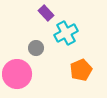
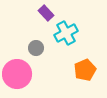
orange pentagon: moved 4 px right
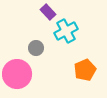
purple rectangle: moved 2 px right, 1 px up
cyan cross: moved 2 px up
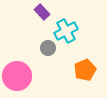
purple rectangle: moved 6 px left
gray circle: moved 12 px right
pink circle: moved 2 px down
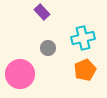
cyan cross: moved 17 px right, 7 px down; rotated 15 degrees clockwise
pink circle: moved 3 px right, 2 px up
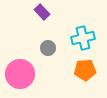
orange pentagon: rotated 20 degrees clockwise
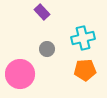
gray circle: moved 1 px left, 1 px down
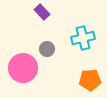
orange pentagon: moved 5 px right, 10 px down
pink circle: moved 3 px right, 6 px up
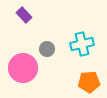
purple rectangle: moved 18 px left, 3 px down
cyan cross: moved 1 px left, 6 px down
orange pentagon: moved 1 px left, 2 px down
